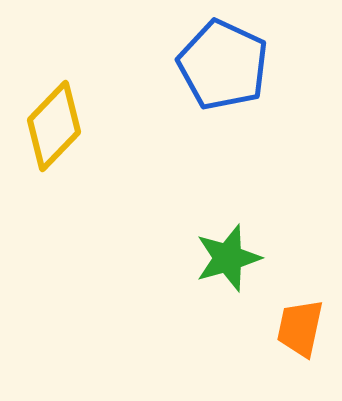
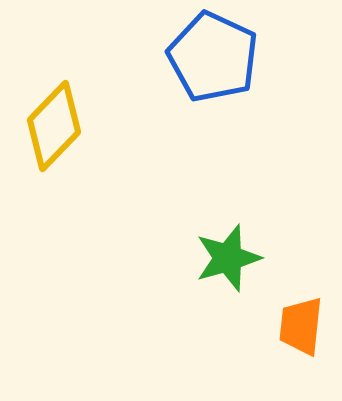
blue pentagon: moved 10 px left, 8 px up
orange trapezoid: moved 1 px right, 2 px up; rotated 6 degrees counterclockwise
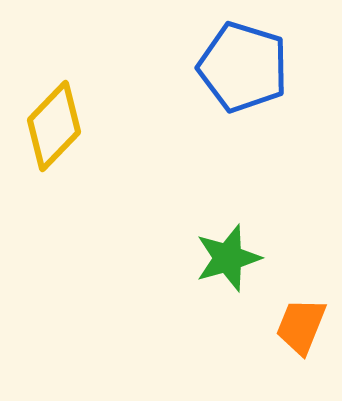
blue pentagon: moved 30 px right, 10 px down; rotated 8 degrees counterclockwise
orange trapezoid: rotated 16 degrees clockwise
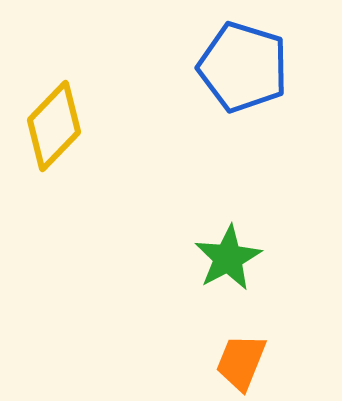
green star: rotated 12 degrees counterclockwise
orange trapezoid: moved 60 px left, 36 px down
